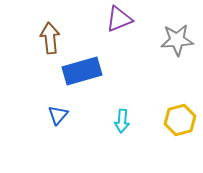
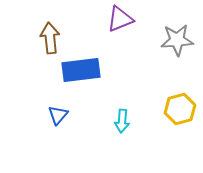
purple triangle: moved 1 px right
blue rectangle: moved 1 px left, 1 px up; rotated 9 degrees clockwise
yellow hexagon: moved 11 px up
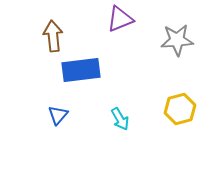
brown arrow: moved 3 px right, 2 px up
cyan arrow: moved 2 px left, 2 px up; rotated 35 degrees counterclockwise
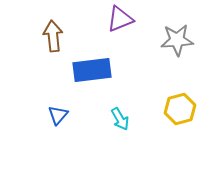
blue rectangle: moved 11 px right
